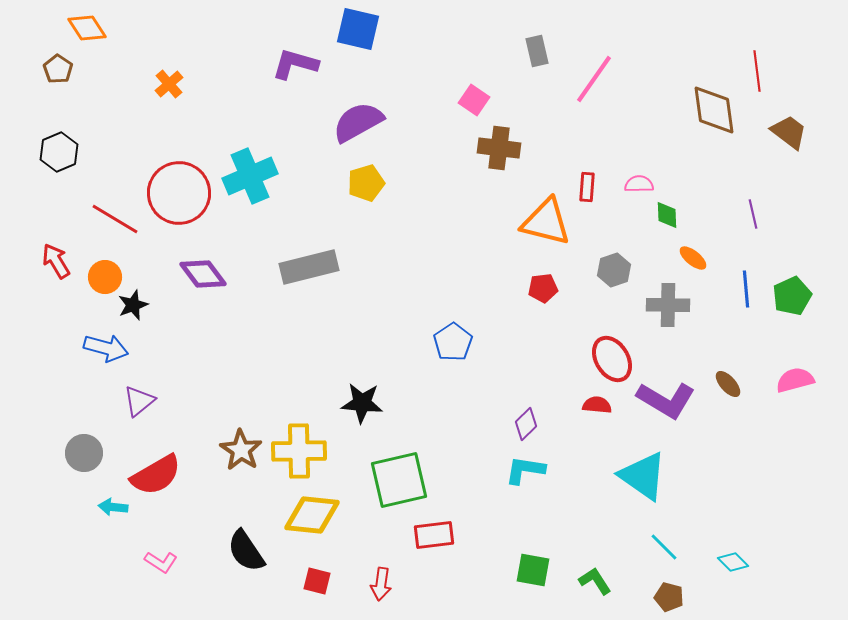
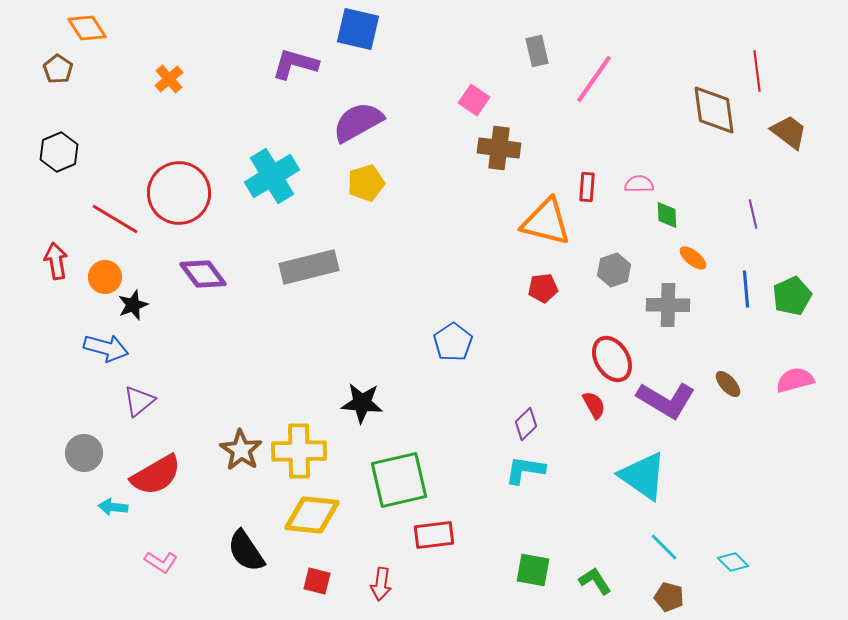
orange cross at (169, 84): moved 5 px up
cyan cross at (250, 176): moved 22 px right; rotated 8 degrees counterclockwise
red arrow at (56, 261): rotated 21 degrees clockwise
red semicircle at (597, 405): moved 3 px left; rotated 56 degrees clockwise
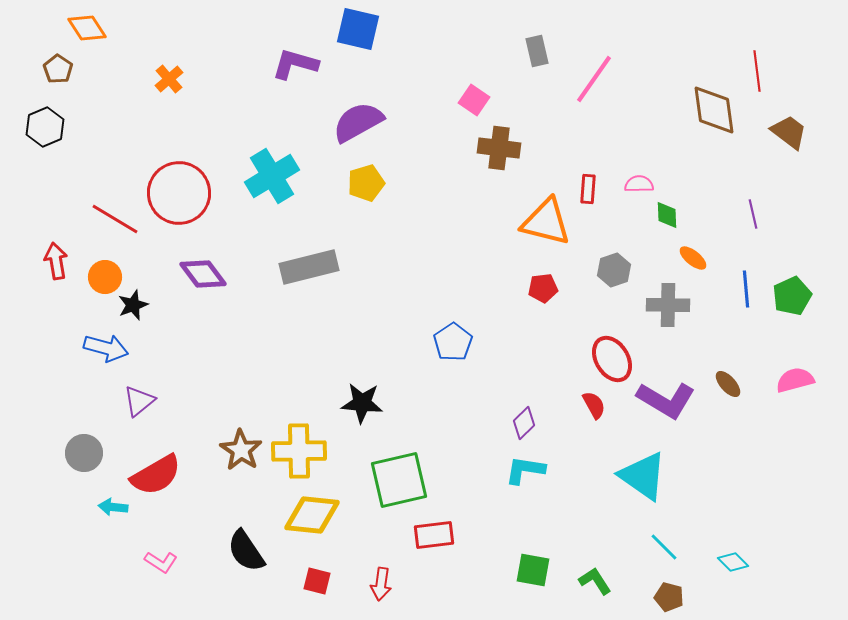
black hexagon at (59, 152): moved 14 px left, 25 px up
red rectangle at (587, 187): moved 1 px right, 2 px down
purple diamond at (526, 424): moved 2 px left, 1 px up
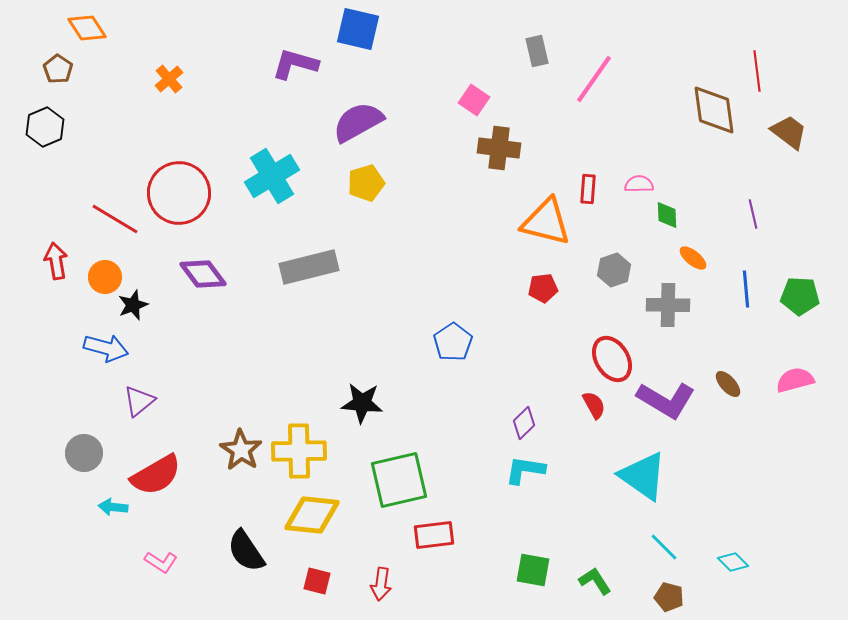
green pentagon at (792, 296): moved 8 px right; rotated 27 degrees clockwise
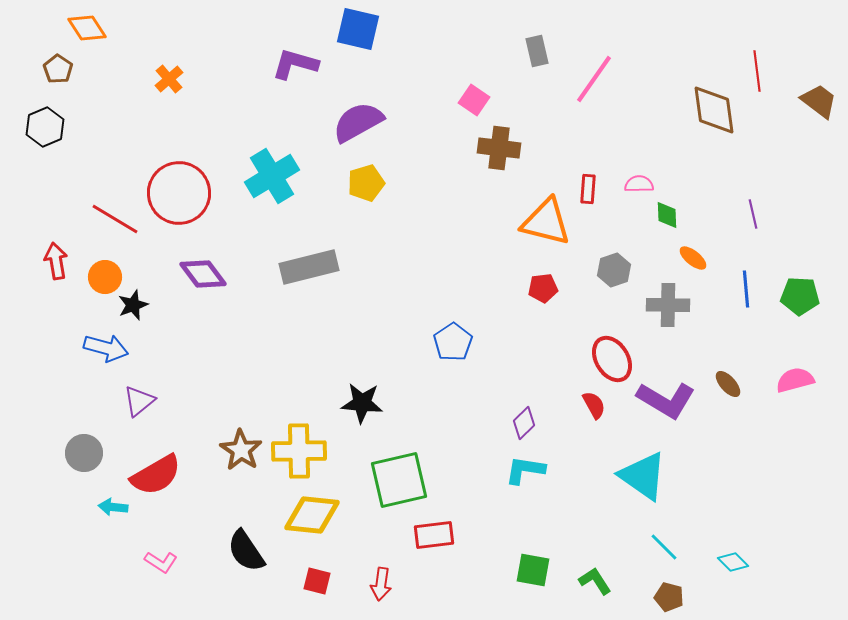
brown trapezoid at (789, 132): moved 30 px right, 31 px up
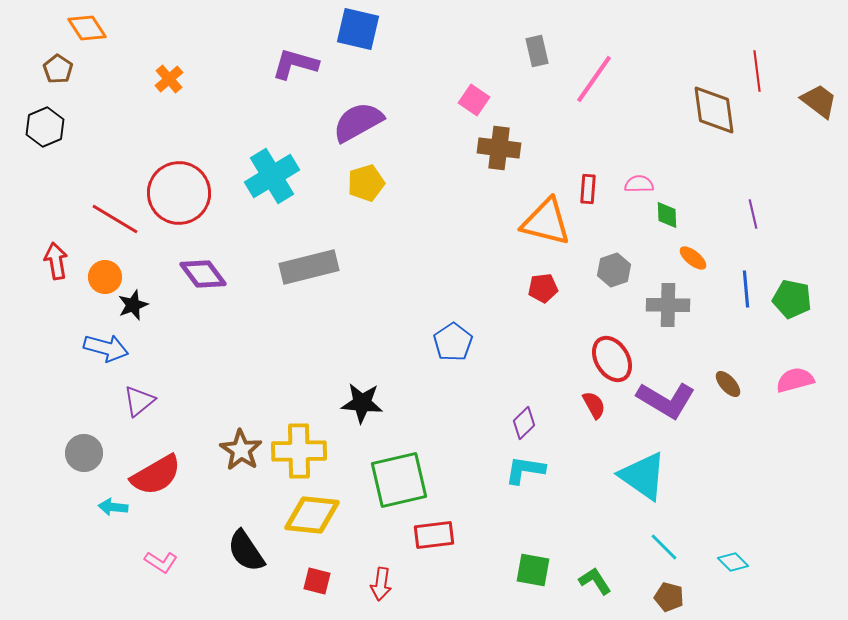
green pentagon at (800, 296): moved 8 px left, 3 px down; rotated 9 degrees clockwise
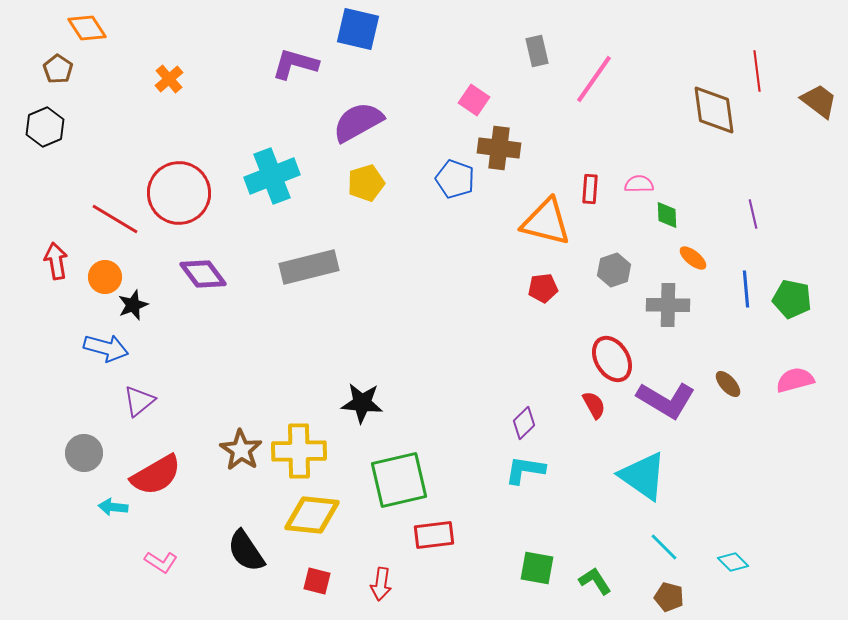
cyan cross at (272, 176): rotated 10 degrees clockwise
red rectangle at (588, 189): moved 2 px right
blue pentagon at (453, 342): moved 2 px right, 163 px up; rotated 18 degrees counterclockwise
green square at (533, 570): moved 4 px right, 2 px up
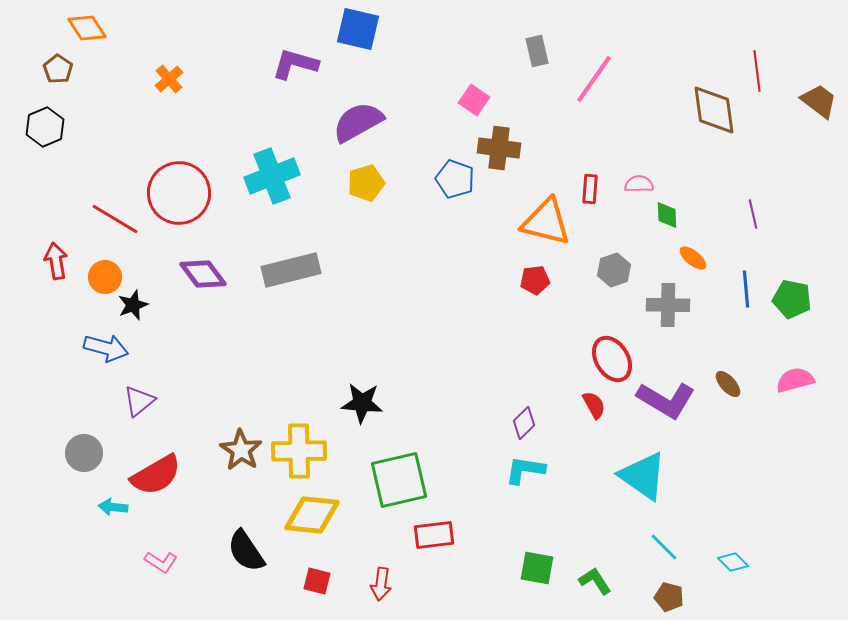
gray rectangle at (309, 267): moved 18 px left, 3 px down
red pentagon at (543, 288): moved 8 px left, 8 px up
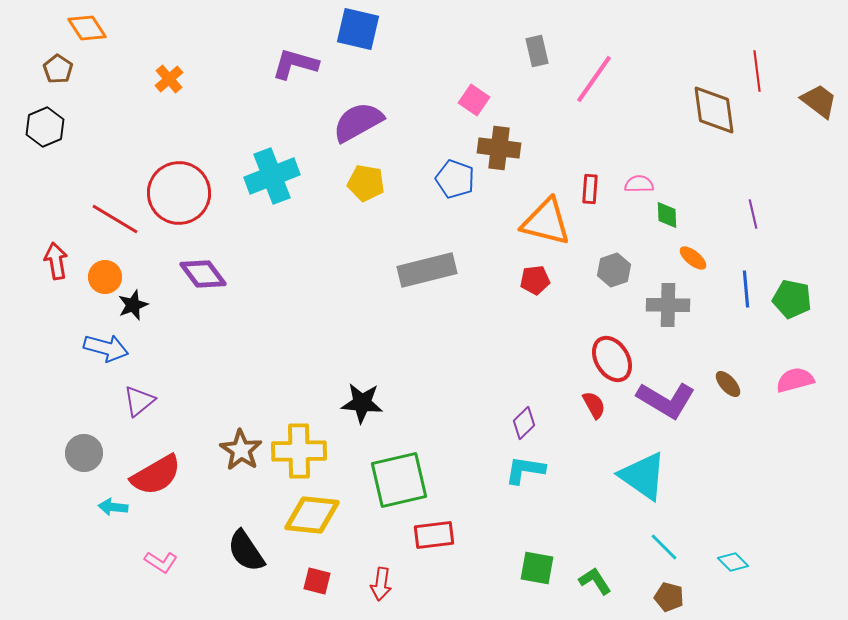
yellow pentagon at (366, 183): rotated 27 degrees clockwise
gray rectangle at (291, 270): moved 136 px right
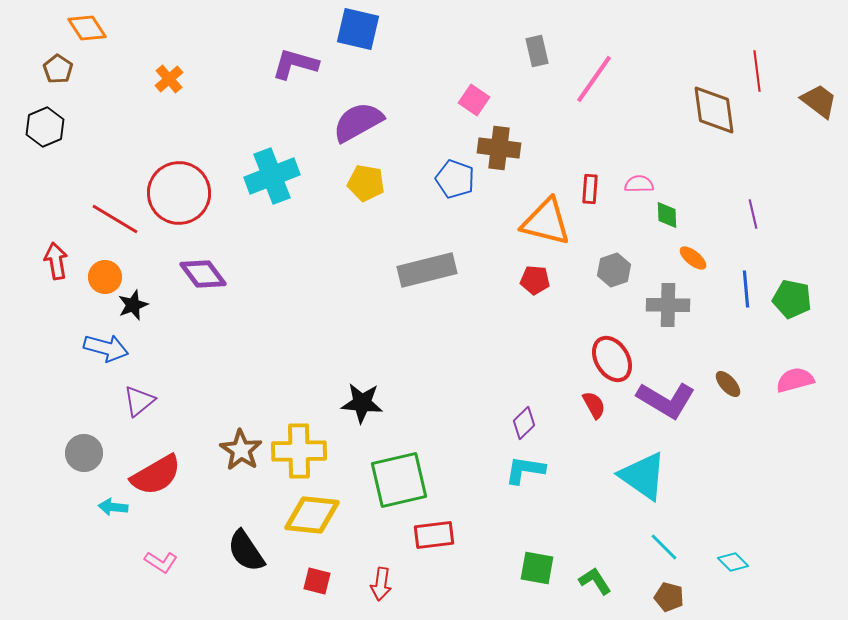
red pentagon at (535, 280): rotated 12 degrees clockwise
